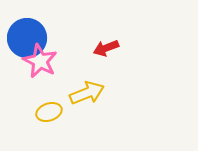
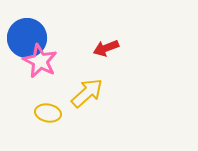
yellow arrow: rotated 20 degrees counterclockwise
yellow ellipse: moved 1 px left, 1 px down; rotated 30 degrees clockwise
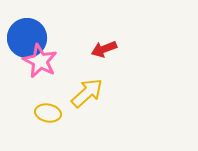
red arrow: moved 2 px left, 1 px down
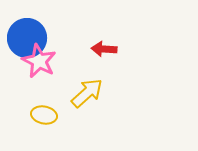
red arrow: rotated 25 degrees clockwise
pink star: moved 1 px left
yellow ellipse: moved 4 px left, 2 px down
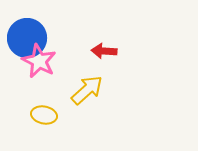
red arrow: moved 2 px down
yellow arrow: moved 3 px up
